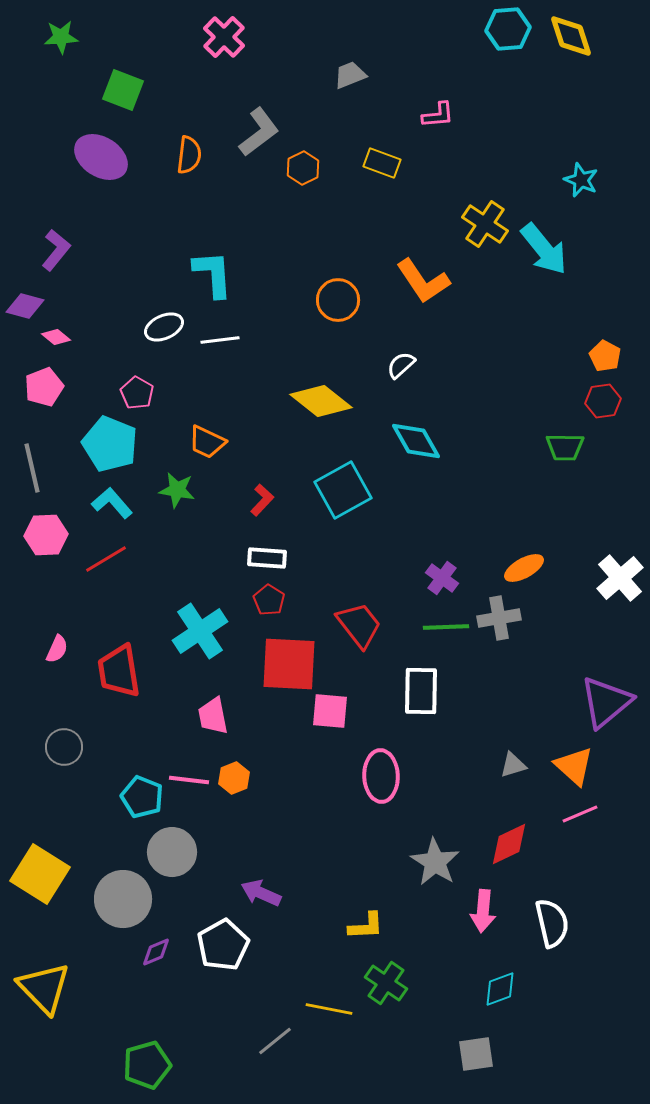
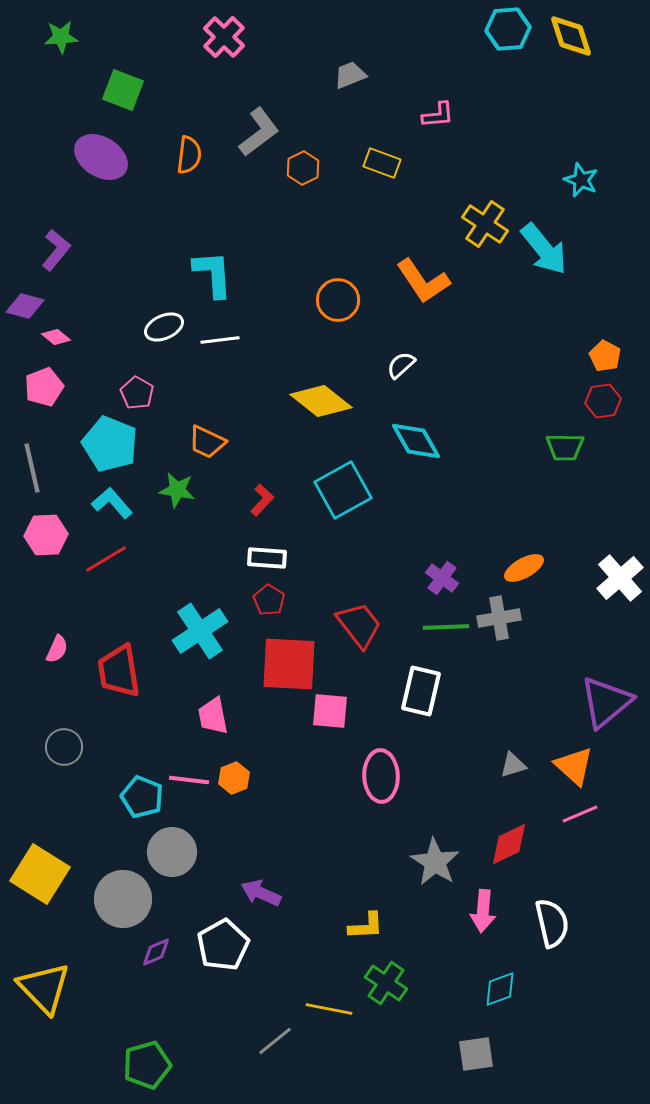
white rectangle at (421, 691): rotated 12 degrees clockwise
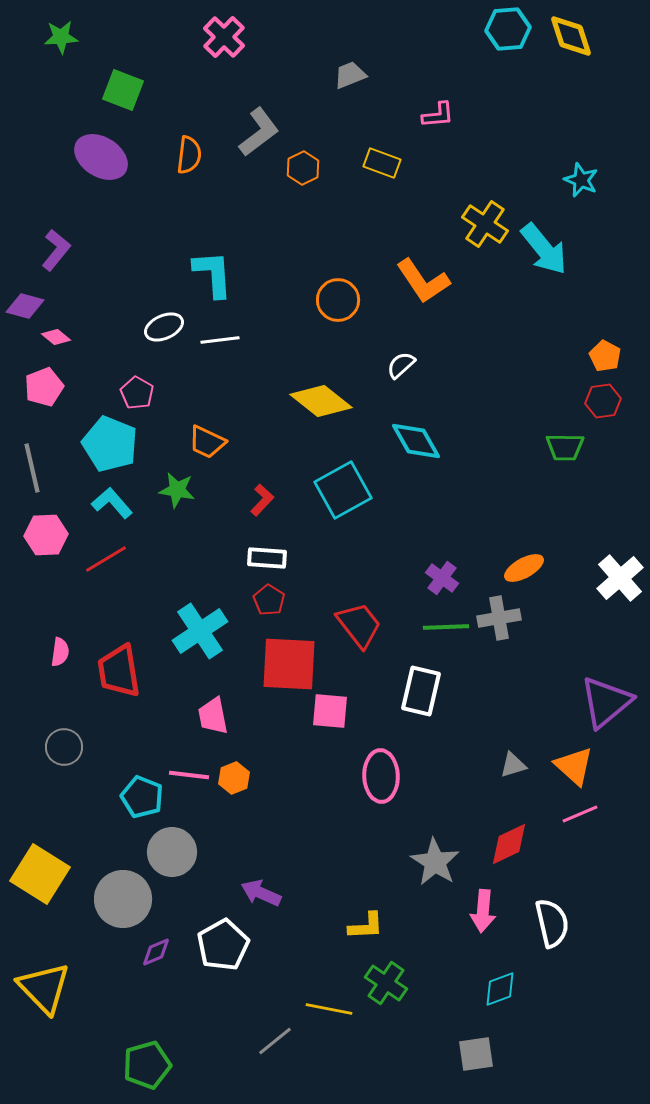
pink semicircle at (57, 649): moved 3 px right, 3 px down; rotated 16 degrees counterclockwise
pink line at (189, 780): moved 5 px up
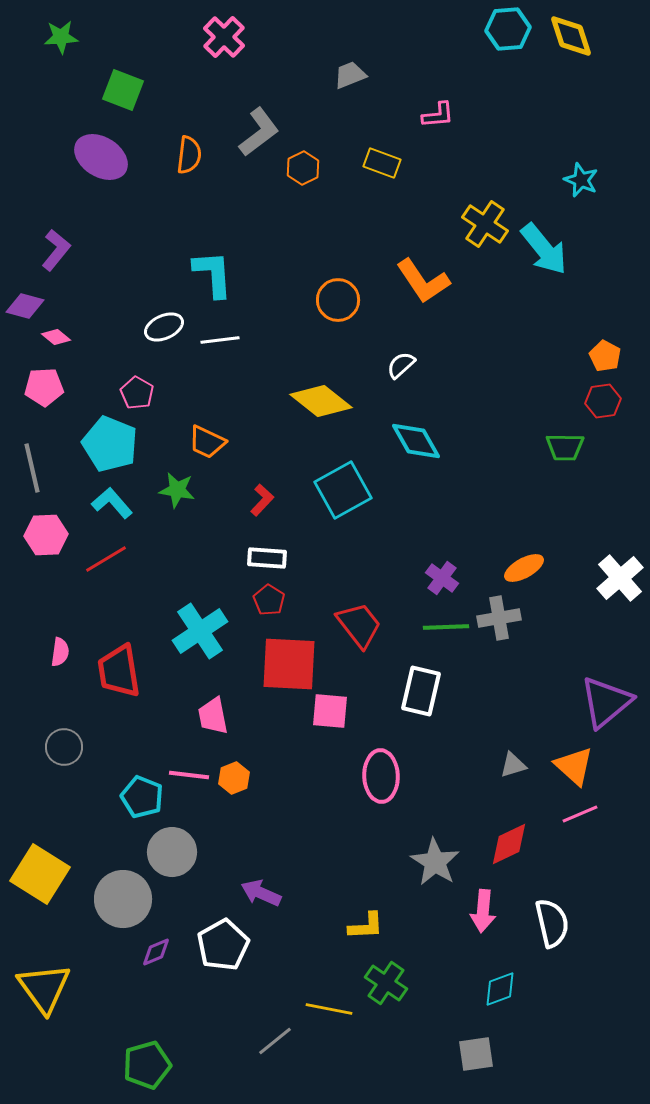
pink pentagon at (44, 387): rotated 18 degrees clockwise
yellow triangle at (44, 988): rotated 8 degrees clockwise
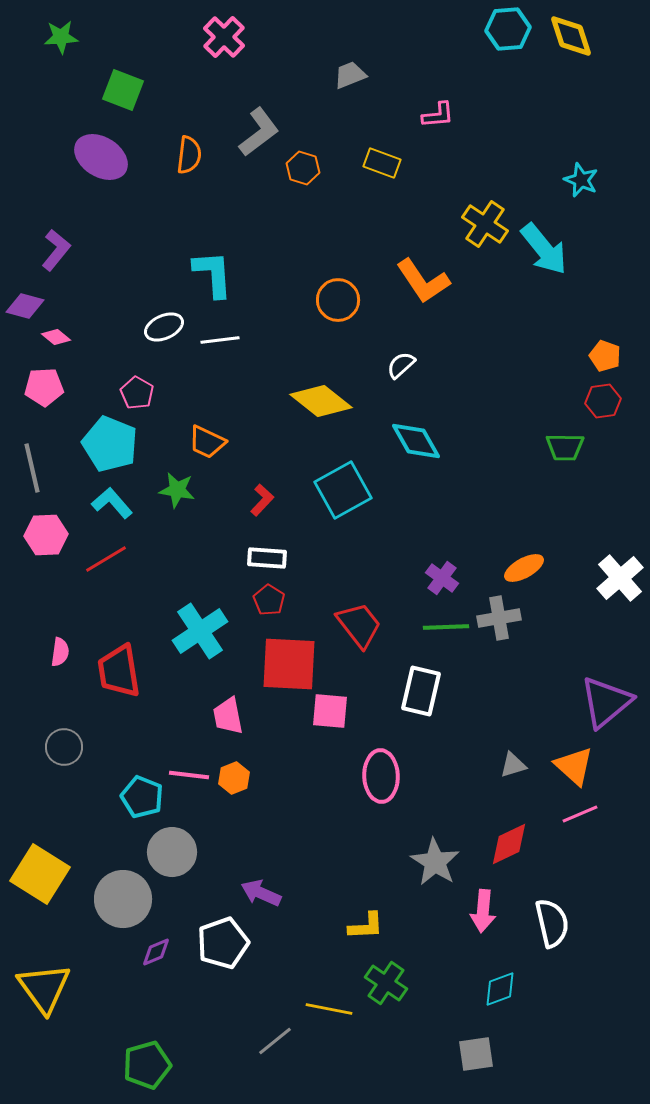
orange hexagon at (303, 168): rotated 16 degrees counterclockwise
orange pentagon at (605, 356): rotated 8 degrees counterclockwise
pink trapezoid at (213, 716): moved 15 px right
white pentagon at (223, 945): moved 2 px up; rotated 9 degrees clockwise
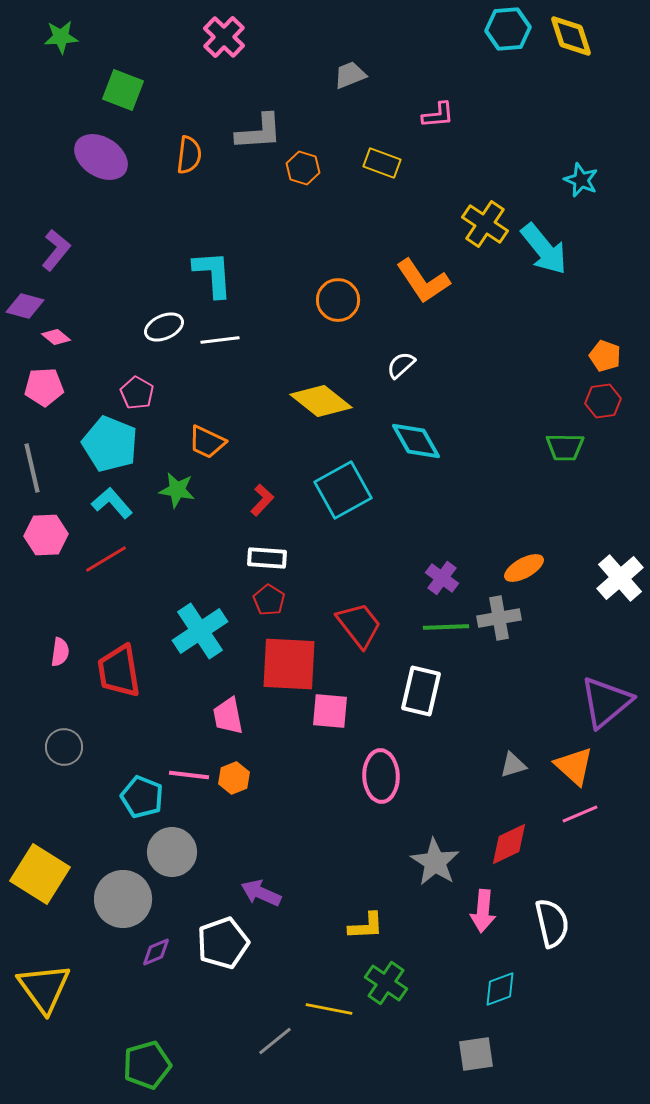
gray L-shape at (259, 132): rotated 33 degrees clockwise
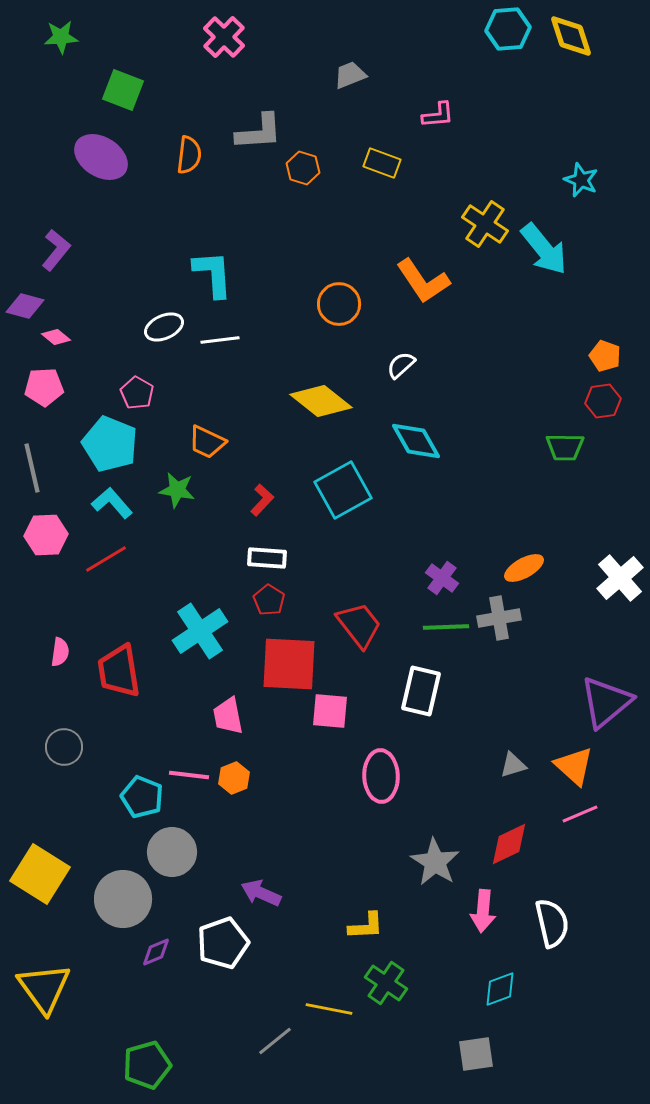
orange circle at (338, 300): moved 1 px right, 4 px down
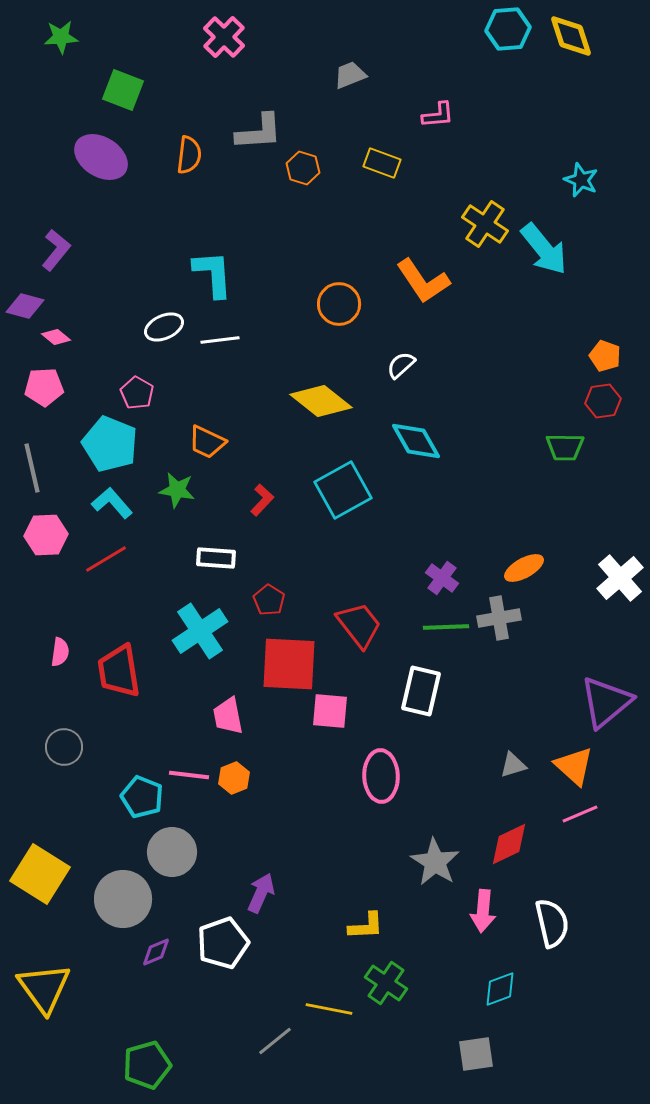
white rectangle at (267, 558): moved 51 px left
purple arrow at (261, 893): rotated 90 degrees clockwise
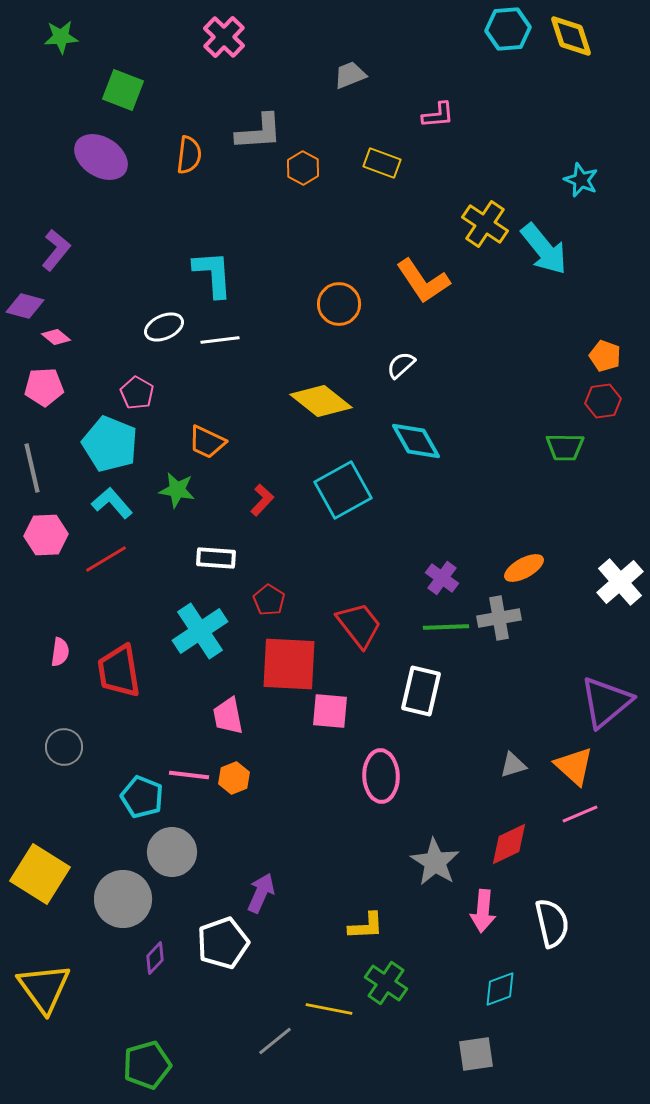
orange hexagon at (303, 168): rotated 12 degrees clockwise
white cross at (620, 578): moved 4 px down
purple diamond at (156, 952): moved 1 px left, 6 px down; rotated 24 degrees counterclockwise
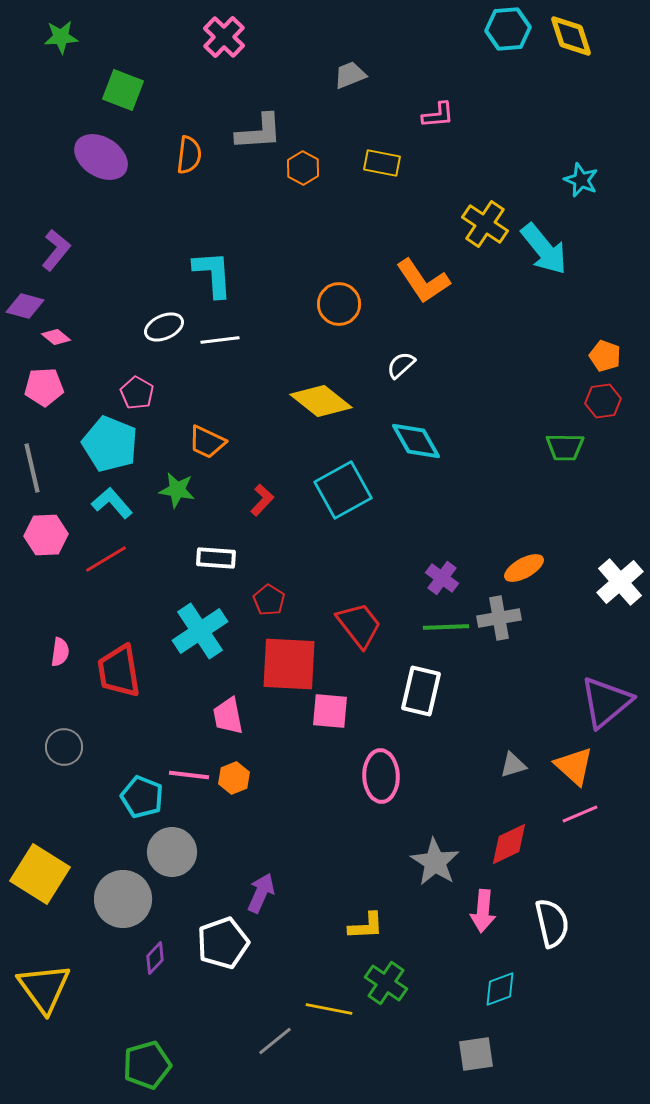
yellow rectangle at (382, 163): rotated 9 degrees counterclockwise
